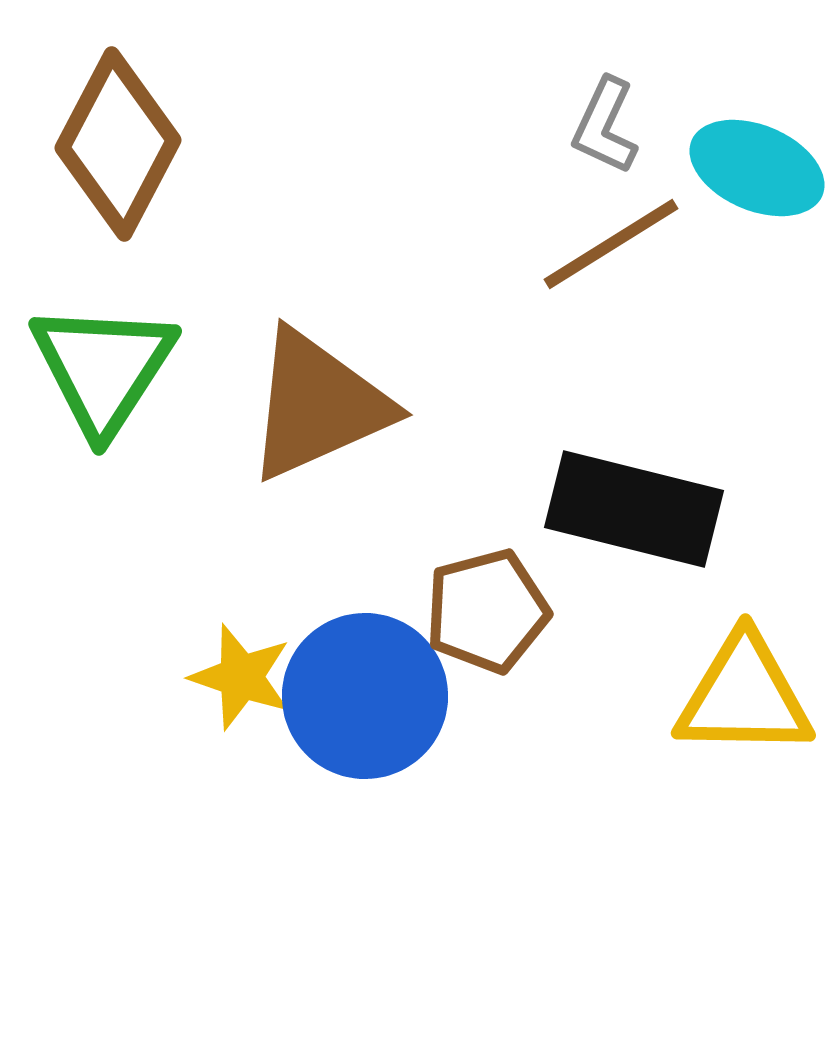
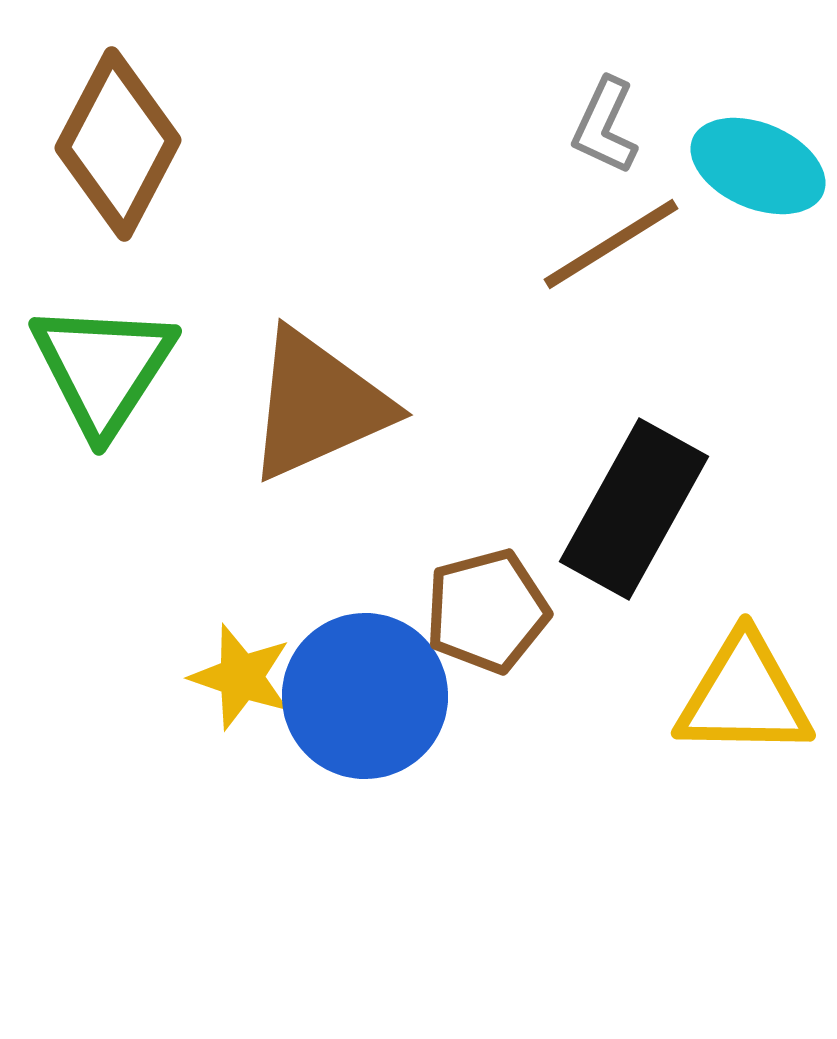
cyan ellipse: moved 1 px right, 2 px up
black rectangle: rotated 75 degrees counterclockwise
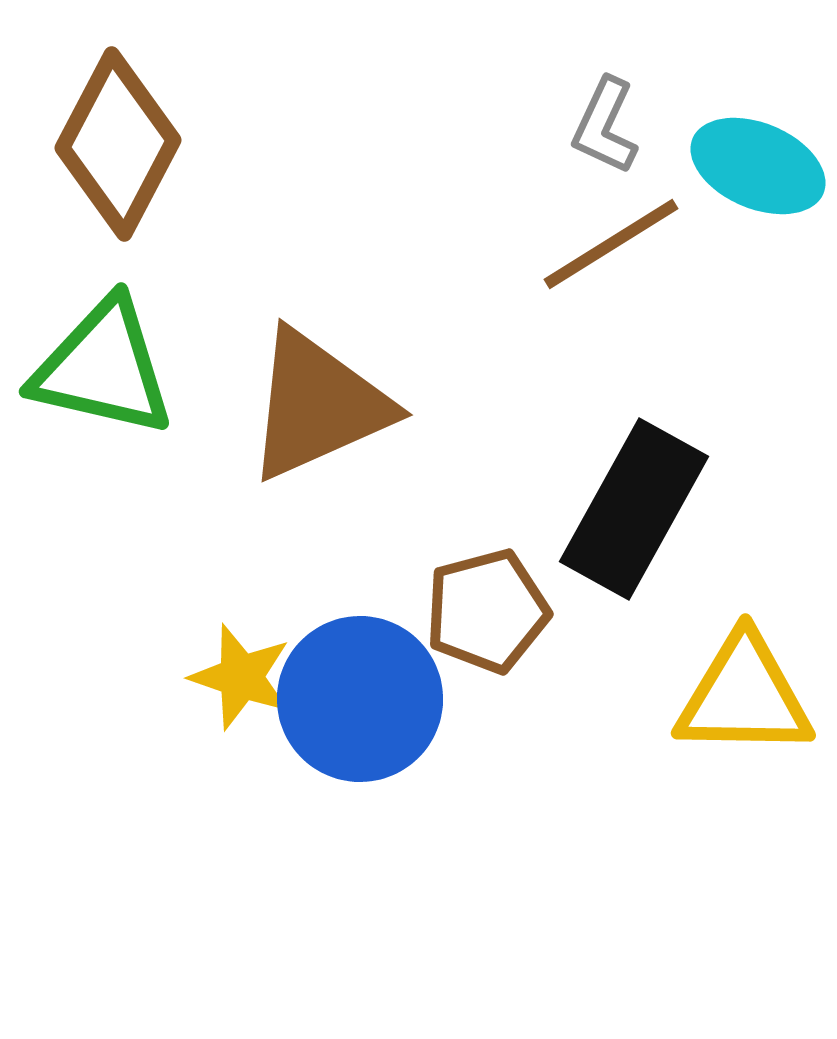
green triangle: rotated 50 degrees counterclockwise
blue circle: moved 5 px left, 3 px down
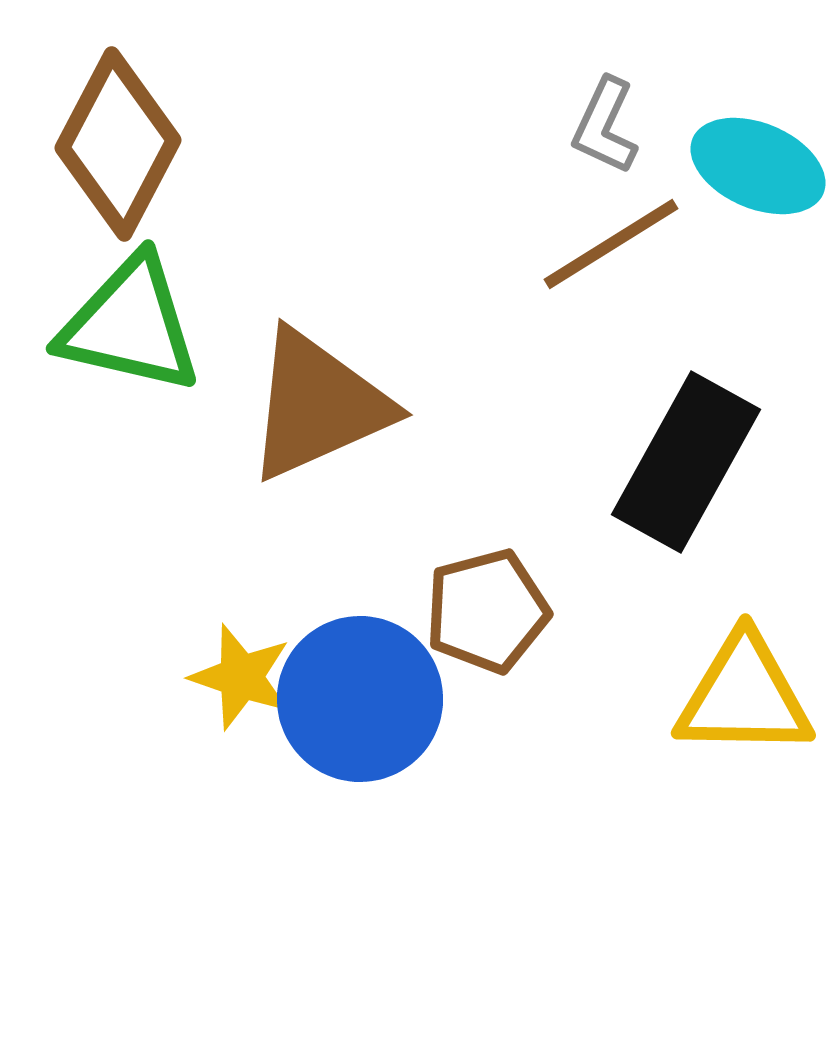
green triangle: moved 27 px right, 43 px up
black rectangle: moved 52 px right, 47 px up
